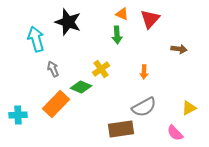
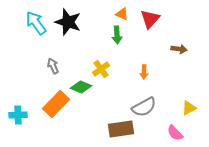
cyan arrow: moved 16 px up; rotated 20 degrees counterclockwise
gray arrow: moved 3 px up
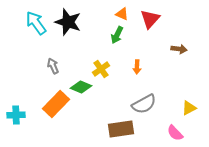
green arrow: rotated 30 degrees clockwise
orange arrow: moved 7 px left, 5 px up
gray semicircle: moved 3 px up
cyan cross: moved 2 px left
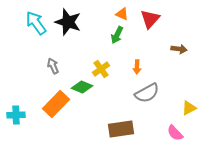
green diamond: moved 1 px right
gray semicircle: moved 3 px right, 11 px up
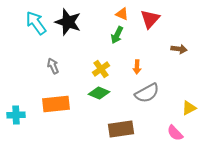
green diamond: moved 17 px right, 6 px down
orange rectangle: rotated 40 degrees clockwise
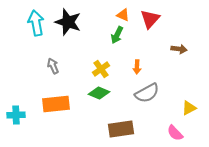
orange triangle: moved 1 px right, 1 px down
cyan arrow: rotated 25 degrees clockwise
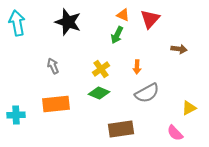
cyan arrow: moved 19 px left
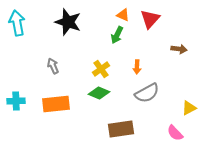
cyan cross: moved 14 px up
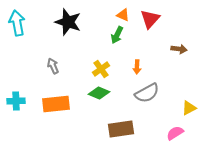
pink semicircle: rotated 102 degrees clockwise
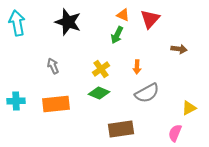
pink semicircle: rotated 36 degrees counterclockwise
